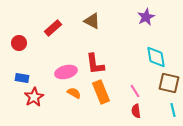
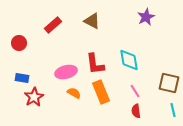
red rectangle: moved 3 px up
cyan diamond: moved 27 px left, 3 px down
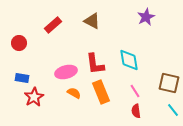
cyan line: rotated 24 degrees counterclockwise
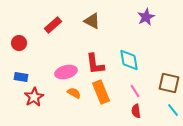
blue rectangle: moved 1 px left, 1 px up
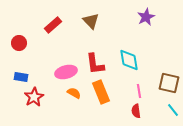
brown triangle: moved 1 px left; rotated 18 degrees clockwise
pink line: moved 4 px right; rotated 24 degrees clockwise
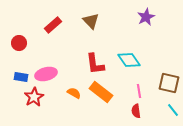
cyan diamond: rotated 25 degrees counterclockwise
pink ellipse: moved 20 px left, 2 px down
orange rectangle: rotated 30 degrees counterclockwise
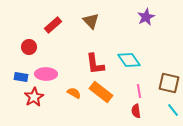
red circle: moved 10 px right, 4 px down
pink ellipse: rotated 15 degrees clockwise
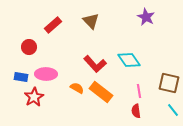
purple star: rotated 18 degrees counterclockwise
red L-shape: rotated 35 degrees counterclockwise
orange semicircle: moved 3 px right, 5 px up
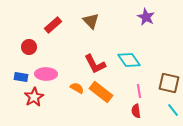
red L-shape: rotated 15 degrees clockwise
